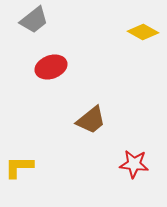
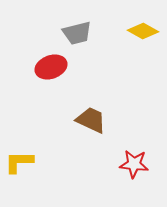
gray trapezoid: moved 43 px right, 13 px down; rotated 24 degrees clockwise
yellow diamond: moved 1 px up
brown trapezoid: rotated 116 degrees counterclockwise
yellow L-shape: moved 5 px up
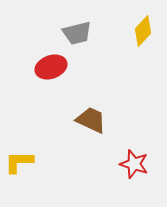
yellow diamond: rotated 76 degrees counterclockwise
red star: rotated 12 degrees clockwise
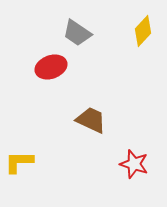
gray trapezoid: rotated 48 degrees clockwise
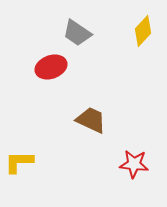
red star: rotated 12 degrees counterclockwise
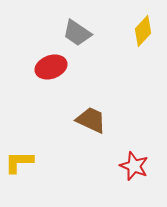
red star: moved 2 px down; rotated 16 degrees clockwise
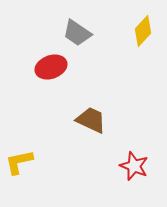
yellow L-shape: rotated 12 degrees counterclockwise
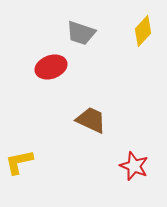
gray trapezoid: moved 4 px right; rotated 16 degrees counterclockwise
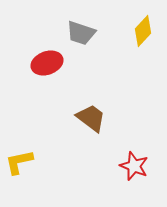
red ellipse: moved 4 px left, 4 px up
brown trapezoid: moved 2 px up; rotated 12 degrees clockwise
